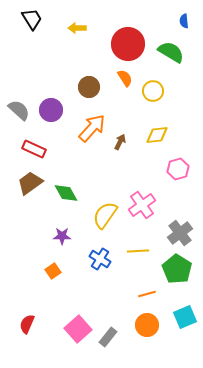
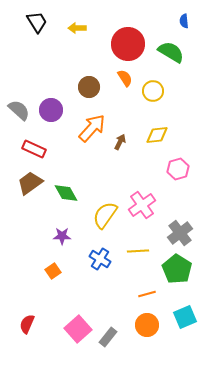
black trapezoid: moved 5 px right, 3 px down
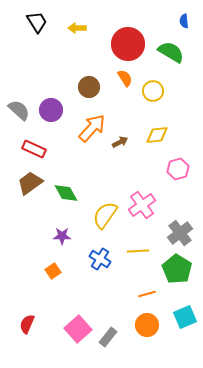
brown arrow: rotated 35 degrees clockwise
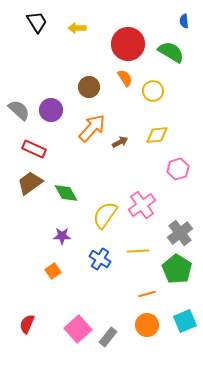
cyan square: moved 4 px down
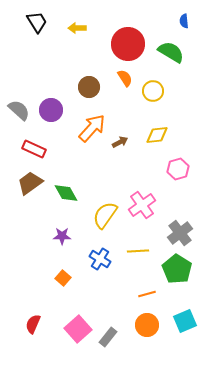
orange square: moved 10 px right, 7 px down; rotated 14 degrees counterclockwise
red semicircle: moved 6 px right
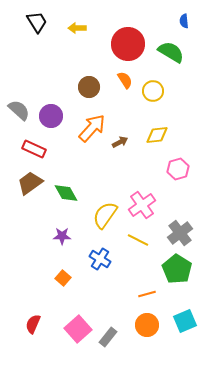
orange semicircle: moved 2 px down
purple circle: moved 6 px down
yellow line: moved 11 px up; rotated 30 degrees clockwise
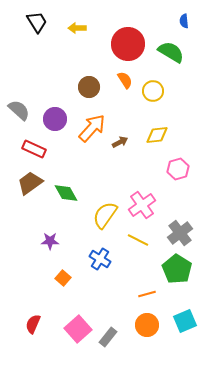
purple circle: moved 4 px right, 3 px down
purple star: moved 12 px left, 5 px down
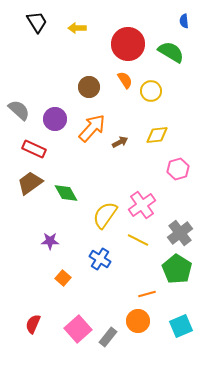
yellow circle: moved 2 px left
cyan square: moved 4 px left, 5 px down
orange circle: moved 9 px left, 4 px up
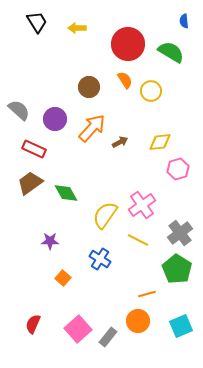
yellow diamond: moved 3 px right, 7 px down
